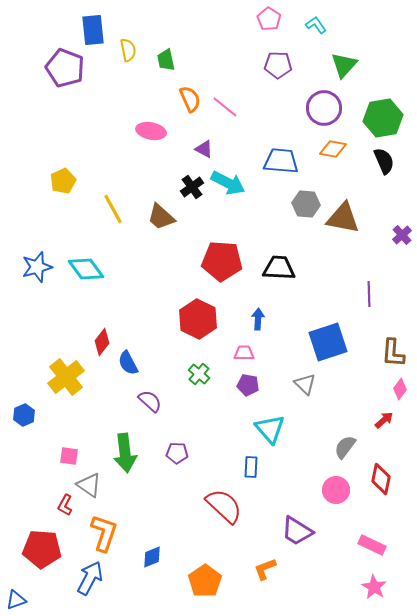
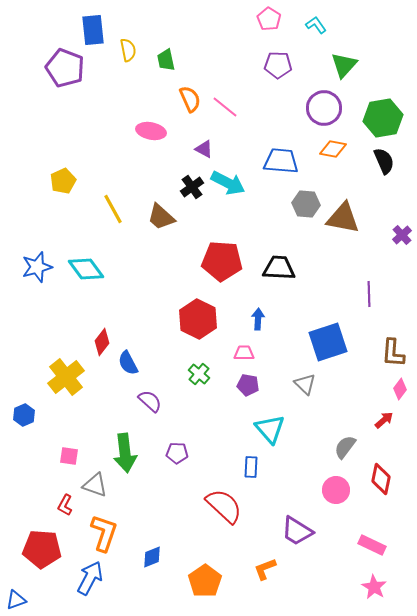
gray triangle at (89, 485): moved 6 px right; rotated 16 degrees counterclockwise
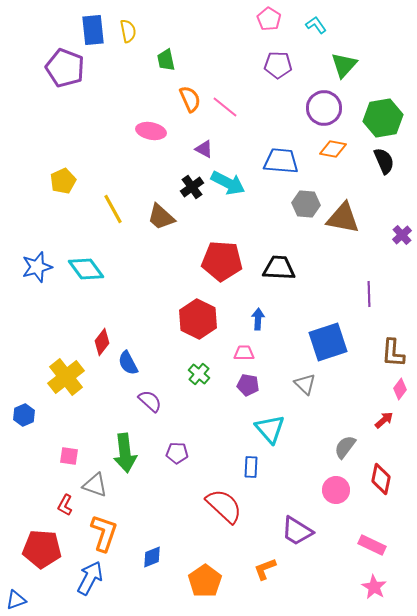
yellow semicircle at (128, 50): moved 19 px up
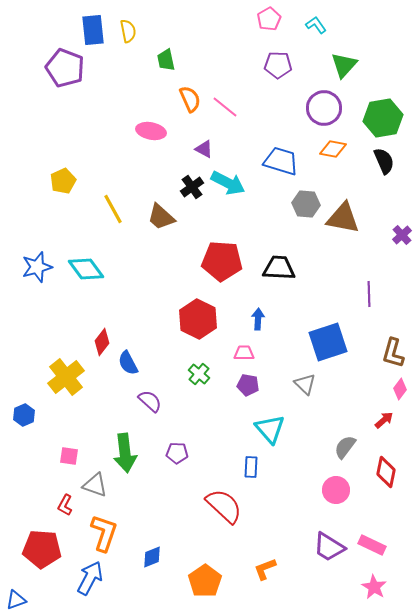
pink pentagon at (269, 19): rotated 10 degrees clockwise
blue trapezoid at (281, 161): rotated 12 degrees clockwise
brown L-shape at (393, 353): rotated 12 degrees clockwise
red diamond at (381, 479): moved 5 px right, 7 px up
purple trapezoid at (297, 531): moved 32 px right, 16 px down
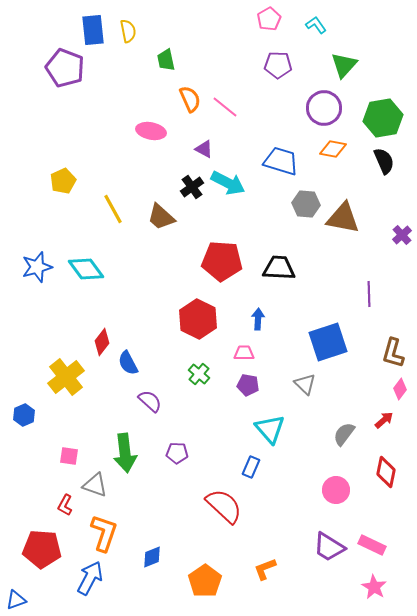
gray semicircle at (345, 447): moved 1 px left, 13 px up
blue rectangle at (251, 467): rotated 20 degrees clockwise
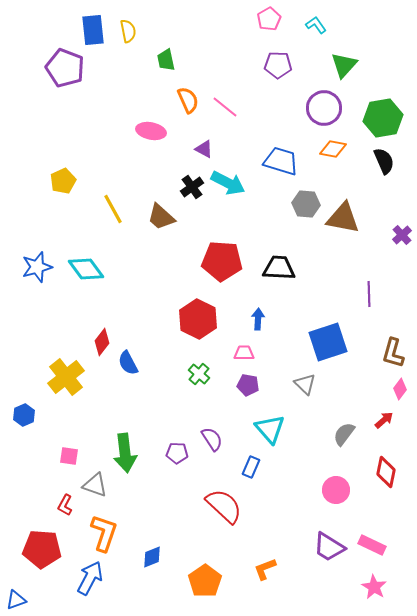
orange semicircle at (190, 99): moved 2 px left, 1 px down
purple semicircle at (150, 401): moved 62 px right, 38 px down; rotated 15 degrees clockwise
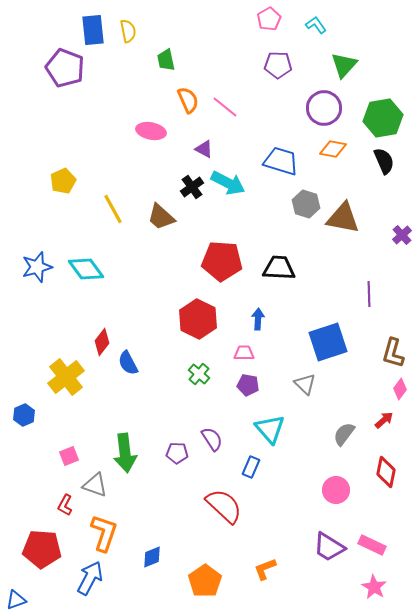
gray hexagon at (306, 204): rotated 12 degrees clockwise
pink square at (69, 456): rotated 30 degrees counterclockwise
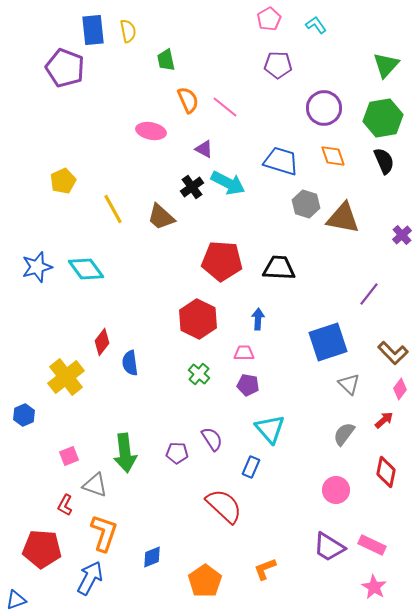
green triangle at (344, 65): moved 42 px right
orange diamond at (333, 149): moved 7 px down; rotated 60 degrees clockwise
purple line at (369, 294): rotated 40 degrees clockwise
brown L-shape at (393, 353): rotated 60 degrees counterclockwise
blue semicircle at (128, 363): moved 2 px right; rotated 20 degrees clockwise
gray triangle at (305, 384): moved 44 px right
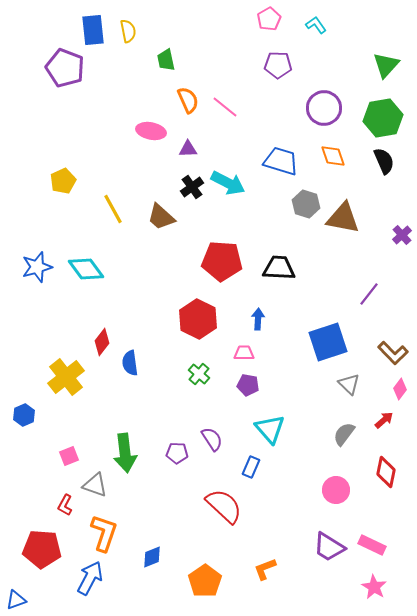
purple triangle at (204, 149): moved 16 px left; rotated 30 degrees counterclockwise
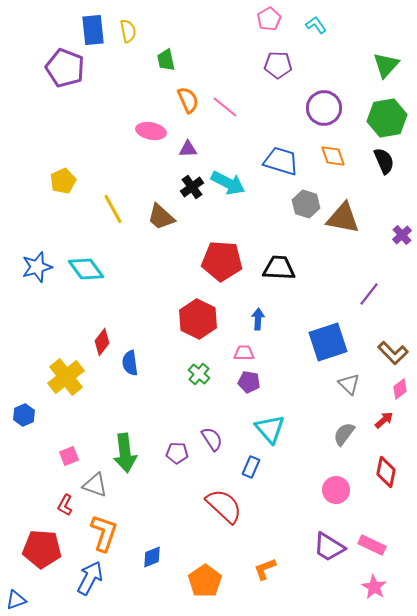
green hexagon at (383, 118): moved 4 px right
purple pentagon at (248, 385): moved 1 px right, 3 px up
pink diamond at (400, 389): rotated 15 degrees clockwise
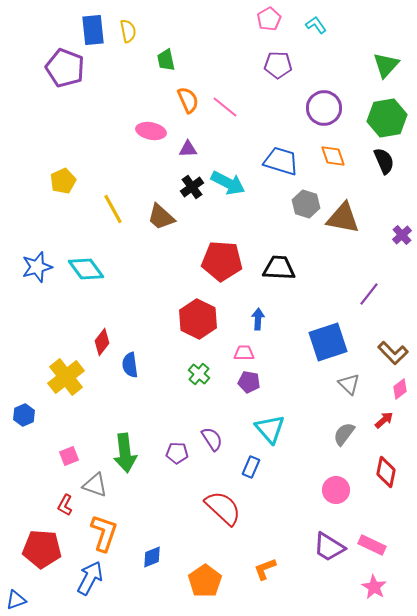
blue semicircle at (130, 363): moved 2 px down
red semicircle at (224, 506): moved 1 px left, 2 px down
